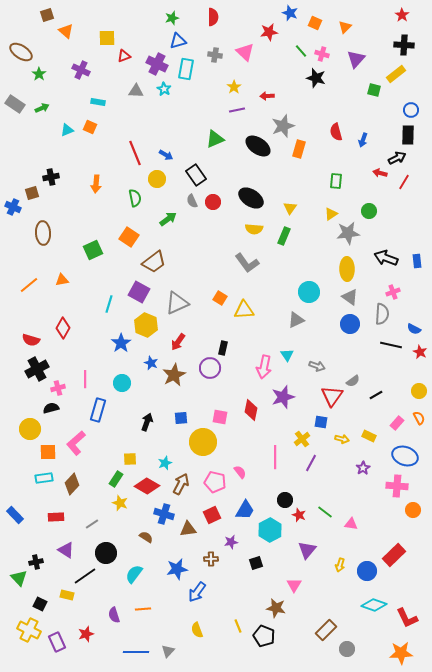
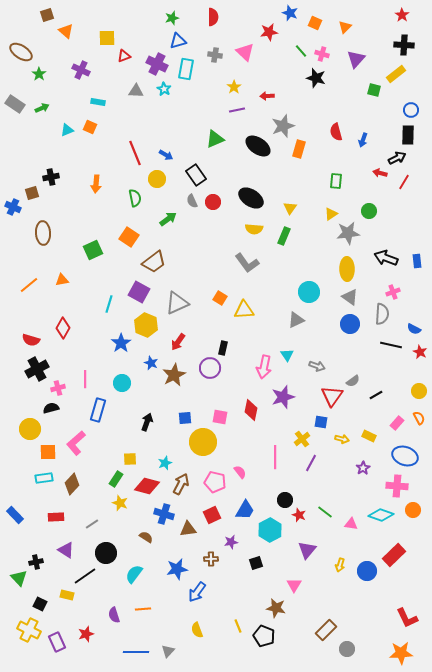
blue square at (181, 418): moved 4 px right
red diamond at (147, 486): rotated 15 degrees counterclockwise
cyan diamond at (374, 605): moved 7 px right, 90 px up
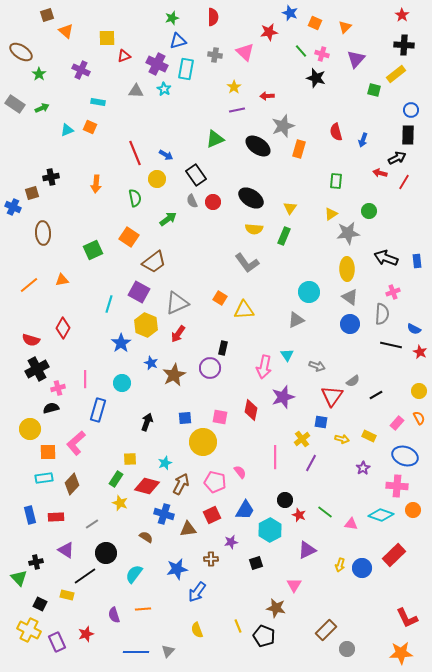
red arrow at (178, 342): moved 8 px up
blue rectangle at (15, 515): moved 15 px right; rotated 30 degrees clockwise
purple triangle at (307, 550): rotated 24 degrees clockwise
blue circle at (367, 571): moved 5 px left, 3 px up
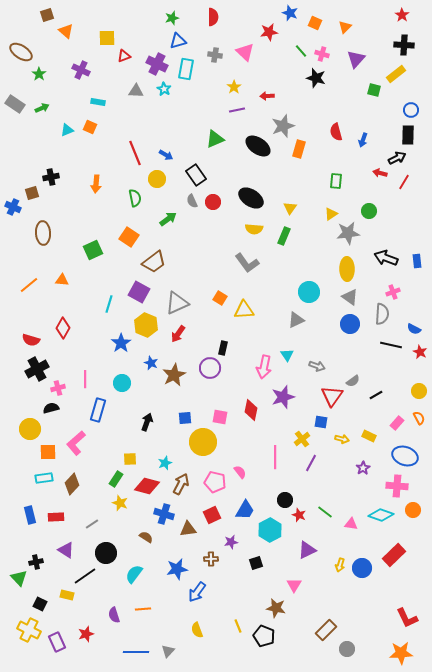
orange triangle at (62, 280): rotated 16 degrees clockwise
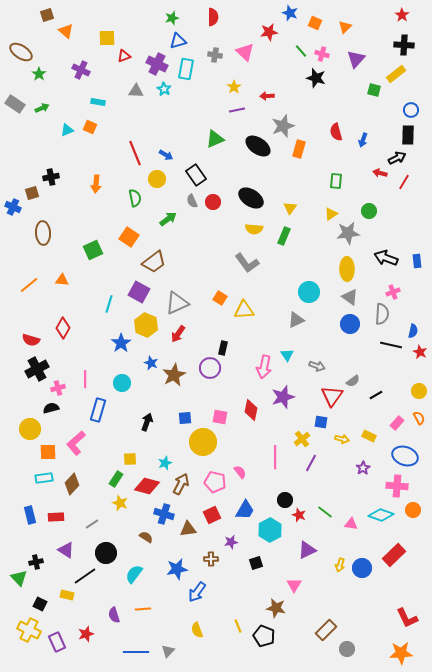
blue semicircle at (414, 329): moved 1 px left, 2 px down; rotated 104 degrees counterclockwise
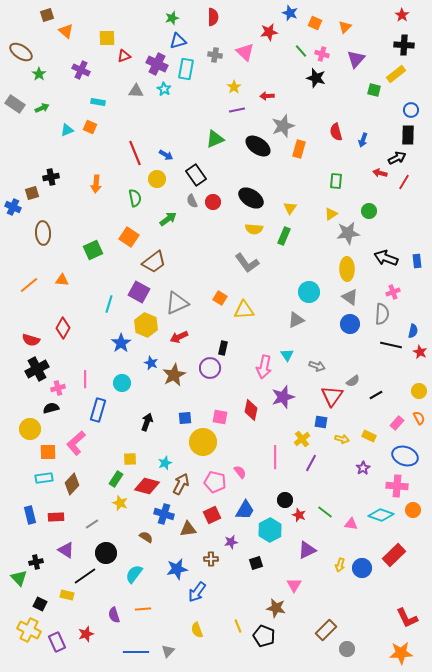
red arrow at (178, 334): moved 1 px right, 3 px down; rotated 30 degrees clockwise
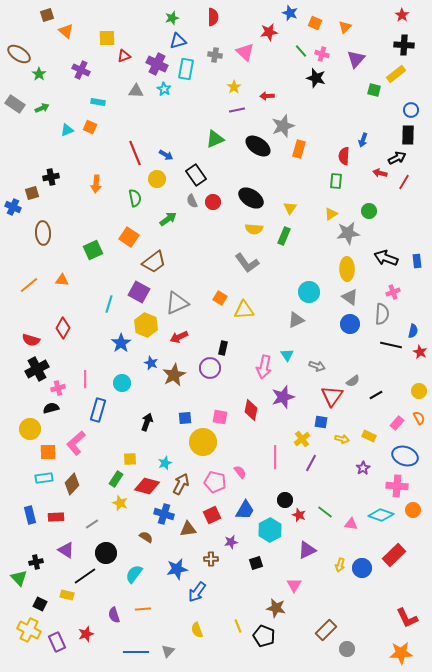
brown ellipse at (21, 52): moved 2 px left, 2 px down
red semicircle at (336, 132): moved 8 px right, 24 px down; rotated 18 degrees clockwise
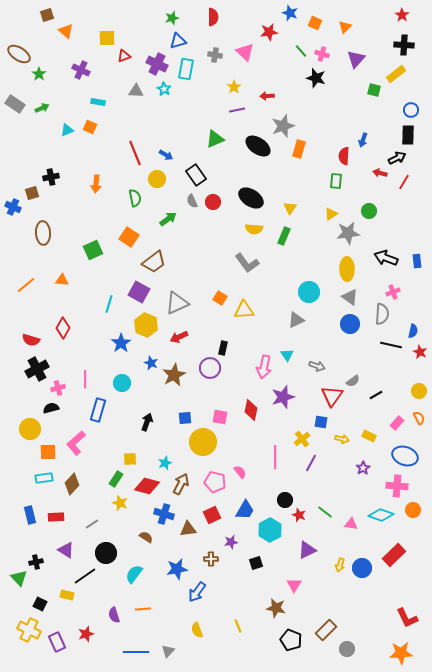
orange line at (29, 285): moved 3 px left
black pentagon at (264, 636): moved 27 px right, 4 px down
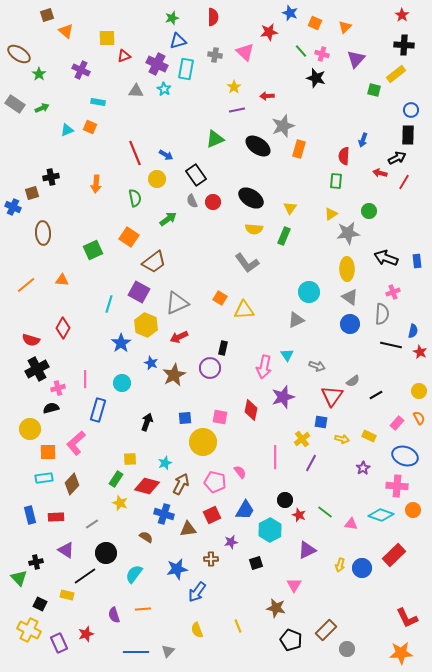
purple rectangle at (57, 642): moved 2 px right, 1 px down
